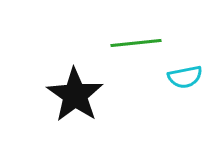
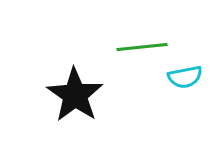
green line: moved 6 px right, 4 px down
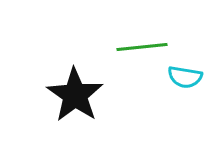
cyan semicircle: rotated 20 degrees clockwise
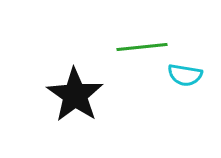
cyan semicircle: moved 2 px up
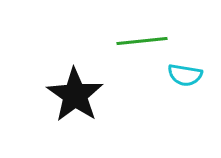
green line: moved 6 px up
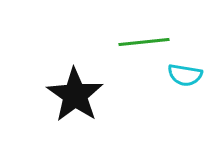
green line: moved 2 px right, 1 px down
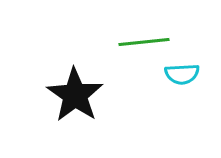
cyan semicircle: moved 3 px left, 1 px up; rotated 12 degrees counterclockwise
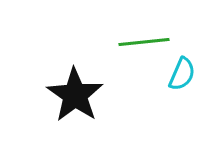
cyan semicircle: rotated 64 degrees counterclockwise
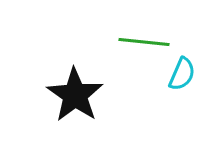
green line: rotated 12 degrees clockwise
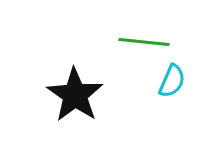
cyan semicircle: moved 10 px left, 7 px down
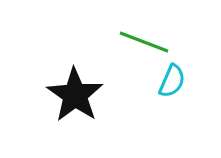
green line: rotated 15 degrees clockwise
